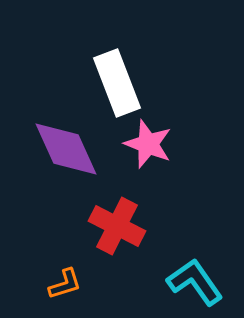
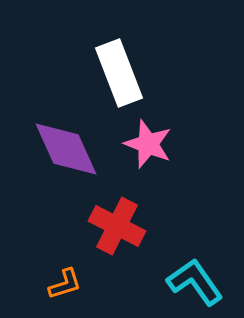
white rectangle: moved 2 px right, 10 px up
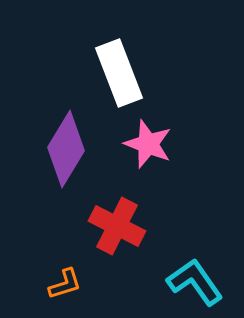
purple diamond: rotated 56 degrees clockwise
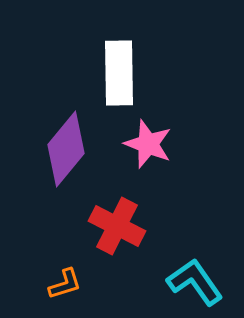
white rectangle: rotated 20 degrees clockwise
purple diamond: rotated 8 degrees clockwise
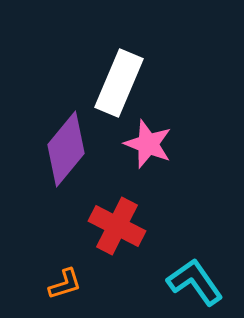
white rectangle: moved 10 px down; rotated 24 degrees clockwise
